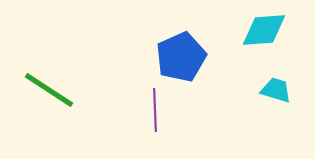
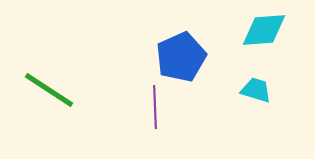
cyan trapezoid: moved 20 px left
purple line: moved 3 px up
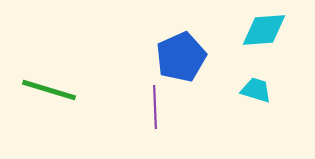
green line: rotated 16 degrees counterclockwise
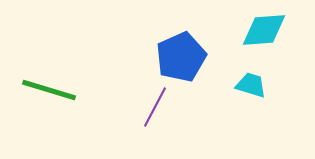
cyan trapezoid: moved 5 px left, 5 px up
purple line: rotated 30 degrees clockwise
